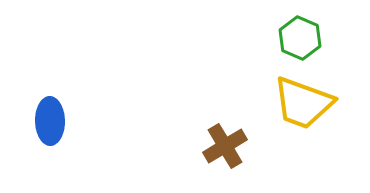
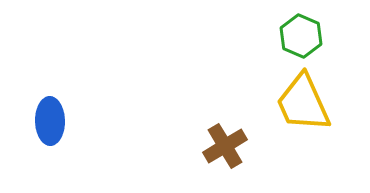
green hexagon: moved 1 px right, 2 px up
yellow trapezoid: rotated 46 degrees clockwise
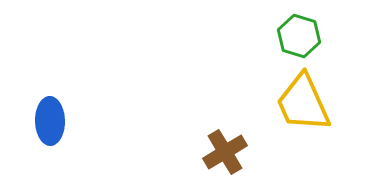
green hexagon: moved 2 px left; rotated 6 degrees counterclockwise
brown cross: moved 6 px down
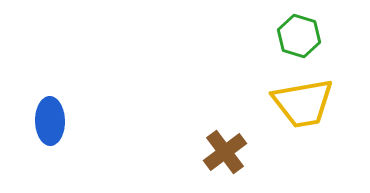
yellow trapezoid: rotated 76 degrees counterclockwise
brown cross: rotated 6 degrees counterclockwise
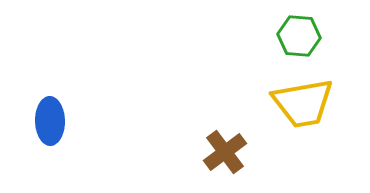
green hexagon: rotated 12 degrees counterclockwise
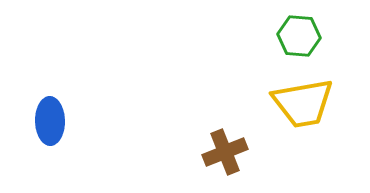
brown cross: rotated 15 degrees clockwise
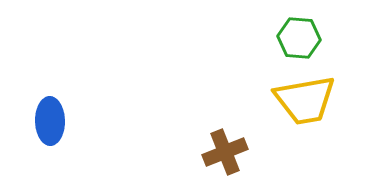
green hexagon: moved 2 px down
yellow trapezoid: moved 2 px right, 3 px up
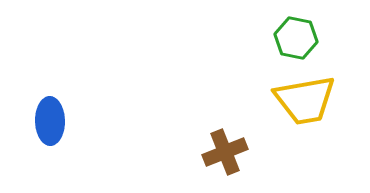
green hexagon: moved 3 px left; rotated 6 degrees clockwise
